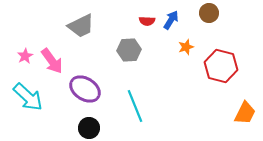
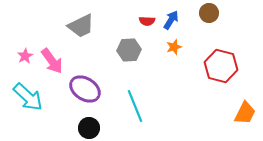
orange star: moved 12 px left
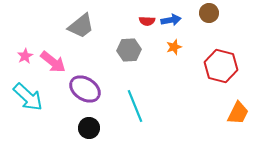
blue arrow: rotated 48 degrees clockwise
gray trapezoid: rotated 12 degrees counterclockwise
pink arrow: moved 1 px right, 1 px down; rotated 16 degrees counterclockwise
orange trapezoid: moved 7 px left
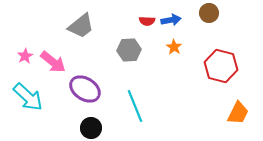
orange star: rotated 21 degrees counterclockwise
black circle: moved 2 px right
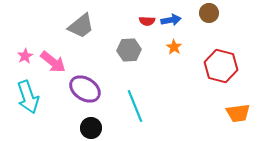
cyan arrow: rotated 28 degrees clockwise
orange trapezoid: rotated 55 degrees clockwise
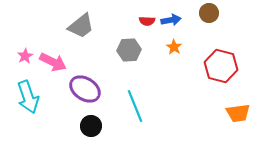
pink arrow: rotated 12 degrees counterclockwise
black circle: moved 2 px up
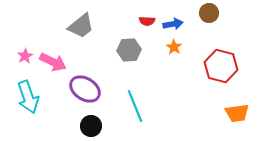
blue arrow: moved 2 px right, 4 px down
orange trapezoid: moved 1 px left
